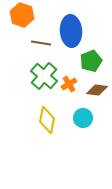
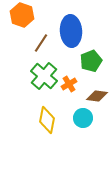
brown line: rotated 66 degrees counterclockwise
brown diamond: moved 6 px down
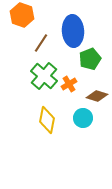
blue ellipse: moved 2 px right
green pentagon: moved 1 px left, 2 px up
brown diamond: rotated 10 degrees clockwise
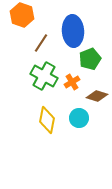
green cross: rotated 12 degrees counterclockwise
orange cross: moved 3 px right, 2 px up
cyan circle: moved 4 px left
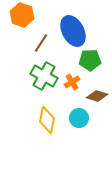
blue ellipse: rotated 24 degrees counterclockwise
green pentagon: moved 1 px down; rotated 20 degrees clockwise
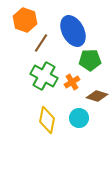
orange hexagon: moved 3 px right, 5 px down
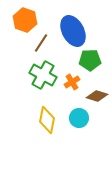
green cross: moved 1 px left, 1 px up
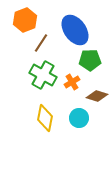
orange hexagon: rotated 20 degrees clockwise
blue ellipse: moved 2 px right, 1 px up; rotated 8 degrees counterclockwise
yellow diamond: moved 2 px left, 2 px up
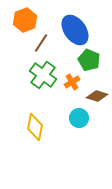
green pentagon: moved 1 px left; rotated 25 degrees clockwise
green cross: rotated 8 degrees clockwise
yellow diamond: moved 10 px left, 9 px down
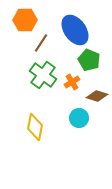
orange hexagon: rotated 20 degrees clockwise
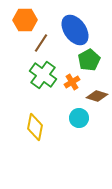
green pentagon: rotated 20 degrees clockwise
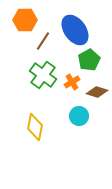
brown line: moved 2 px right, 2 px up
brown diamond: moved 4 px up
cyan circle: moved 2 px up
